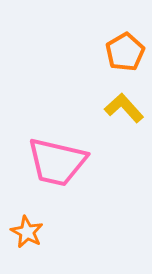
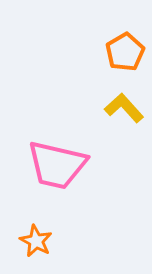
pink trapezoid: moved 3 px down
orange star: moved 9 px right, 9 px down
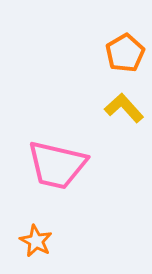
orange pentagon: moved 1 px down
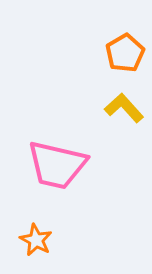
orange star: moved 1 px up
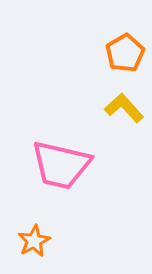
pink trapezoid: moved 4 px right
orange star: moved 2 px left, 1 px down; rotated 16 degrees clockwise
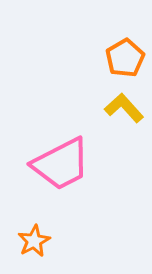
orange pentagon: moved 5 px down
pink trapezoid: moved 1 px up; rotated 40 degrees counterclockwise
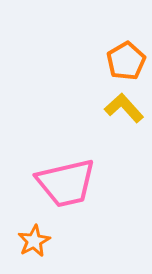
orange pentagon: moved 1 px right, 3 px down
pink trapezoid: moved 5 px right, 19 px down; rotated 14 degrees clockwise
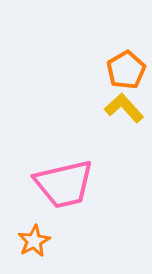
orange pentagon: moved 9 px down
pink trapezoid: moved 2 px left, 1 px down
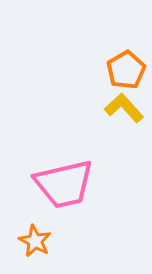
orange star: moved 1 px right; rotated 16 degrees counterclockwise
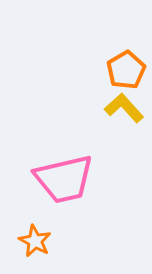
pink trapezoid: moved 5 px up
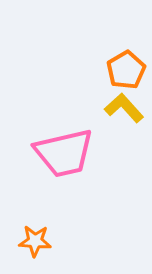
pink trapezoid: moved 26 px up
orange star: rotated 24 degrees counterclockwise
